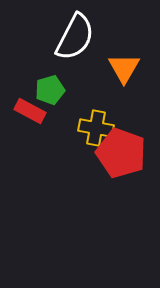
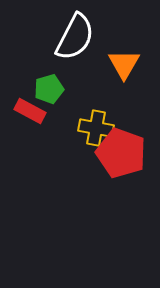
orange triangle: moved 4 px up
green pentagon: moved 1 px left, 1 px up
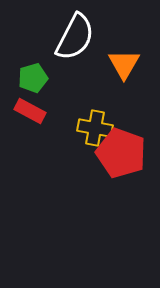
green pentagon: moved 16 px left, 11 px up
yellow cross: moved 1 px left
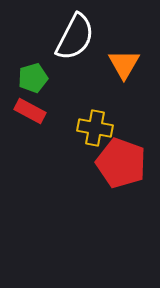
red pentagon: moved 10 px down
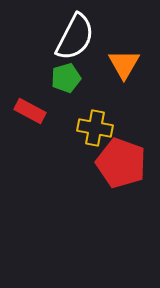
green pentagon: moved 33 px right
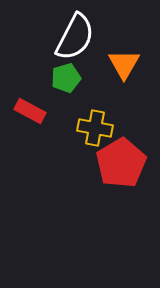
red pentagon: rotated 21 degrees clockwise
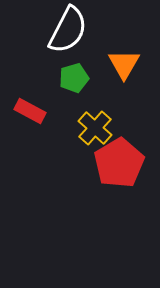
white semicircle: moved 7 px left, 7 px up
green pentagon: moved 8 px right
yellow cross: rotated 32 degrees clockwise
red pentagon: moved 2 px left
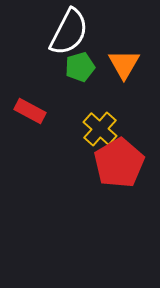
white semicircle: moved 1 px right, 2 px down
green pentagon: moved 6 px right, 11 px up
yellow cross: moved 5 px right, 1 px down
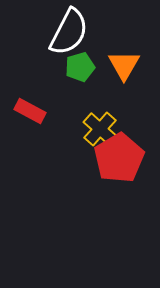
orange triangle: moved 1 px down
red pentagon: moved 5 px up
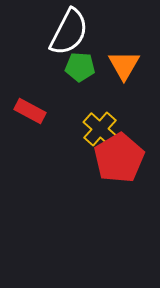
green pentagon: rotated 20 degrees clockwise
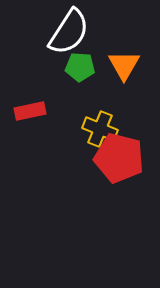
white semicircle: rotated 6 degrees clockwise
red rectangle: rotated 40 degrees counterclockwise
yellow cross: rotated 20 degrees counterclockwise
red pentagon: rotated 27 degrees counterclockwise
